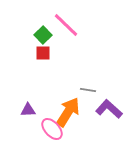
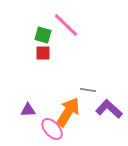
green square: rotated 30 degrees counterclockwise
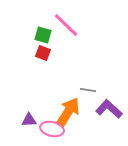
red square: rotated 21 degrees clockwise
purple triangle: moved 1 px right, 10 px down
pink ellipse: rotated 35 degrees counterclockwise
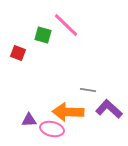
red square: moved 25 px left
orange arrow: rotated 120 degrees counterclockwise
